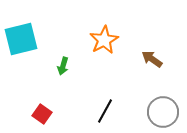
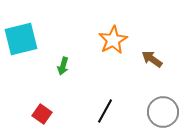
orange star: moved 9 px right
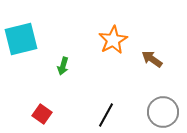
black line: moved 1 px right, 4 px down
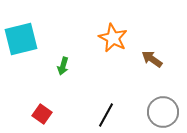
orange star: moved 2 px up; rotated 16 degrees counterclockwise
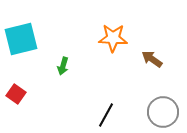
orange star: rotated 24 degrees counterclockwise
red square: moved 26 px left, 20 px up
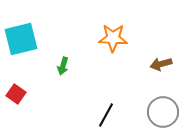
brown arrow: moved 9 px right, 5 px down; rotated 50 degrees counterclockwise
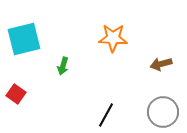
cyan square: moved 3 px right
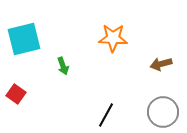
green arrow: rotated 36 degrees counterclockwise
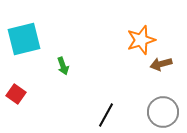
orange star: moved 28 px right, 2 px down; rotated 20 degrees counterclockwise
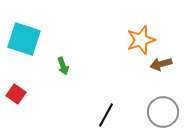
cyan square: rotated 32 degrees clockwise
